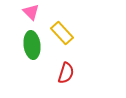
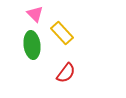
pink triangle: moved 4 px right, 2 px down
red semicircle: rotated 20 degrees clockwise
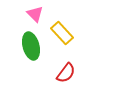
green ellipse: moved 1 px left, 1 px down; rotated 8 degrees counterclockwise
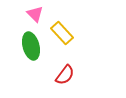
red semicircle: moved 1 px left, 2 px down
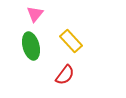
pink triangle: rotated 24 degrees clockwise
yellow rectangle: moved 9 px right, 8 px down
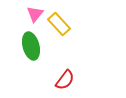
yellow rectangle: moved 12 px left, 17 px up
red semicircle: moved 5 px down
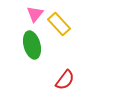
green ellipse: moved 1 px right, 1 px up
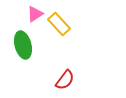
pink triangle: rotated 18 degrees clockwise
green ellipse: moved 9 px left
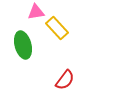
pink triangle: moved 1 px right, 2 px up; rotated 24 degrees clockwise
yellow rectangle: moved 2 px left, 4 px down
